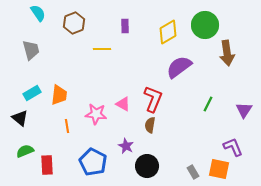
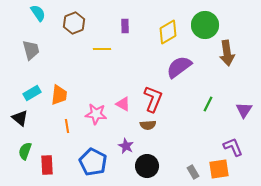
brown semicircle: moved 2 px left; rotated 105 degrees counterclockwise
green semicircle: rotated 48 degrees counterclockwise
orange square: rotated 20 degrees counterclockwise
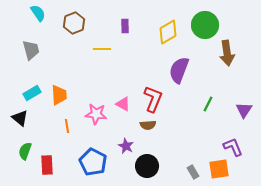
purple semicircle: moved 3 px down; rotated 32 degrees counterclockwise
orange trapezoid: rotated 10 degrees counterclockwise
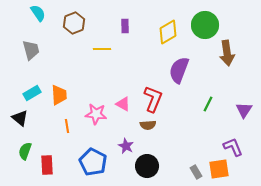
gray rectangle: moved 3 px right
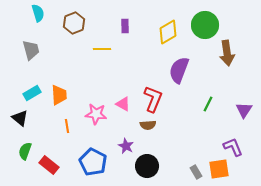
cyan semicircle: rotated 18 degrees clockwise
red rectangle: moved 2 px right; rotated 48 degrees counterclockwise
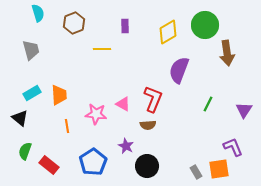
blue pentagon: rotated 12 degrees clockwise
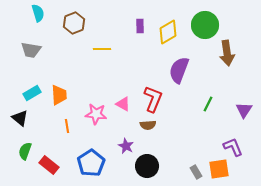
purple rectangle: moved 15 px right
gray trapezoid: rotated 115 degrees clockwise
blue pentagon: moved 2 px left, 1 px down
